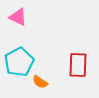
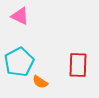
pink triangle: moved 2 px right, 1 px up
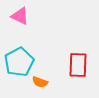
orange semicircle: rotated 14 degrees counterclockwise
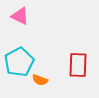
orange semicircle: moved 2 px up
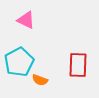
pink triangle: moved 6 px right, 4 px down
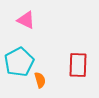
orange semicircle: rotated 126 degrees counterclockwise
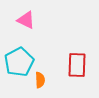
red rectangle: moved 1 px left
orange semicircle: rotated 14 degrees clockwise
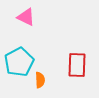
pink triangle: moved 3 px up
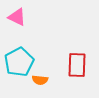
pink triangle: moved 9 px left
orange semicircle: rotated 98 degrees clockwise
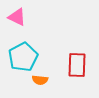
cyan pentagon: moved 4 px right, 5 px up
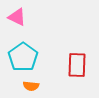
cyan pentagon: rotated 8 degrees counterclockwise
orange semicircle: moved 9 px left, 6 px down
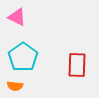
orange semicircle: moved 16 px left
